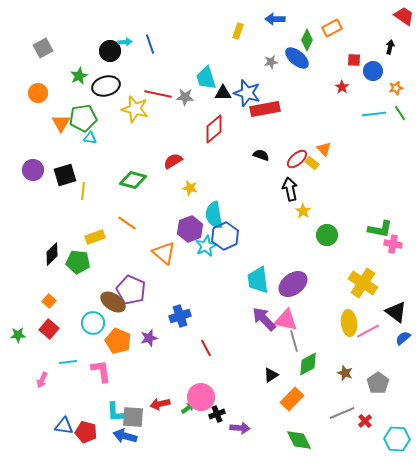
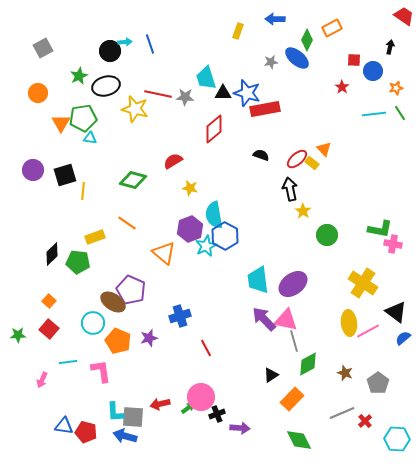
blue hexagon at (225, 236): rotated 8 degrees counterclockwise
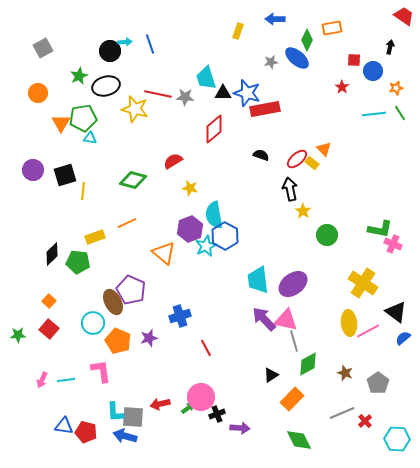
orange rectangle at (332, 28): rotated 18 degrees clockwise
orange line at (127, 223): rotated 60 degrees counterclockwise
pink cross at (393, 244): rotated 12 degrees clockwise
brown ellipse at (113, 302): rotated 30 degrees clockwise
cyan line at (68, 362): moved 2 px left, 18 px down
